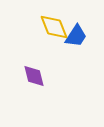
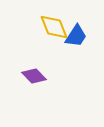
purple diamond: rotated 30 degrees counterclockwise
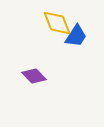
yellow diamond: moved 3 px right, 4 px up
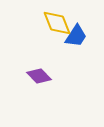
purple diamond: moved 5 px right
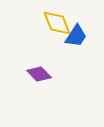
purple diamond: moved 2 px up
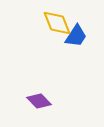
purple diamond: moved 27 px down
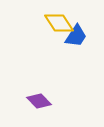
yellow diamond: moved 2 px right; rotated 12 degrees counterclockwise
